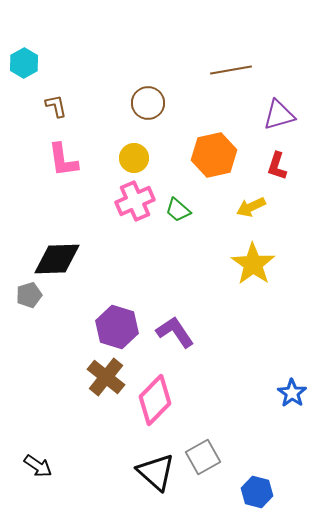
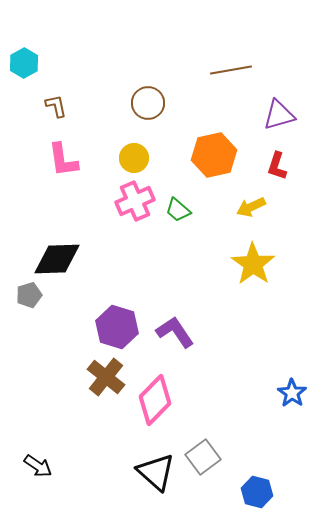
gray square: rotated 8 degrees counterclockwise
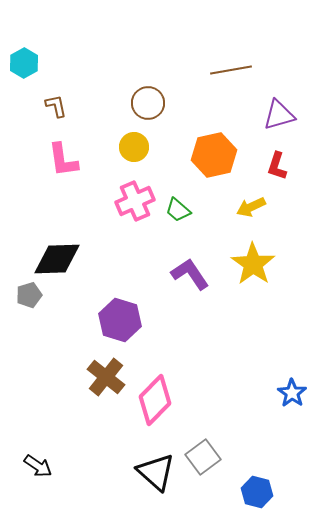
yellow circle: moved 11 px up
purple hexagon: moved 3 px right, 7 px up
purple L-shape: moved 15 px right, 58 px up
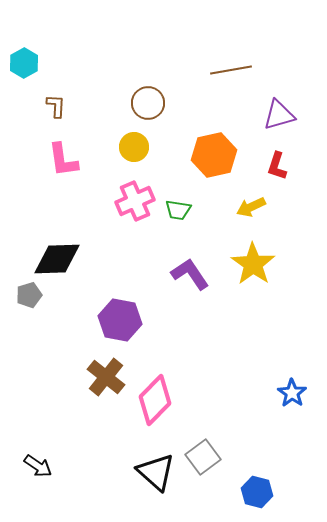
brown L-shape: rotated 15 degrees clockwise
green trapezoid: rotated 32 degrees counterclockwise
purple hexagon: rotated 6 degrees counterclockwise
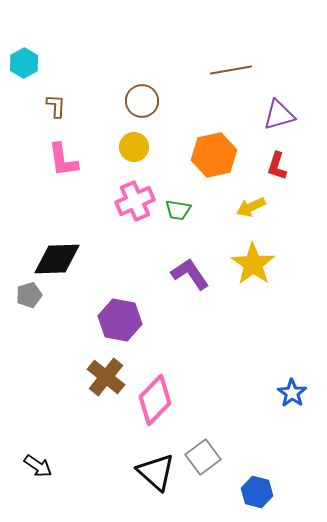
brown circle: moved 6 px left, 2 px up
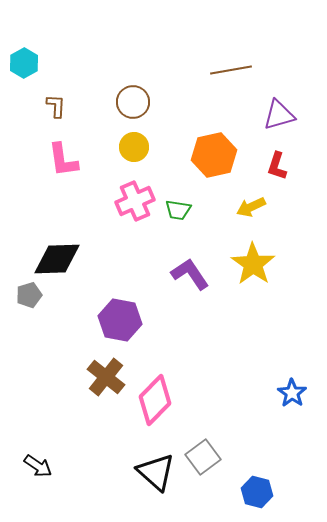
brown circle: moved 9 px left, 1 px down
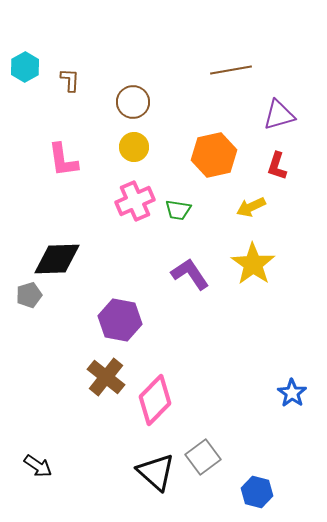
cyan hexagon: moved 1 px right, 4 px down
brown L-shape: moved 14 px right, 26 px up
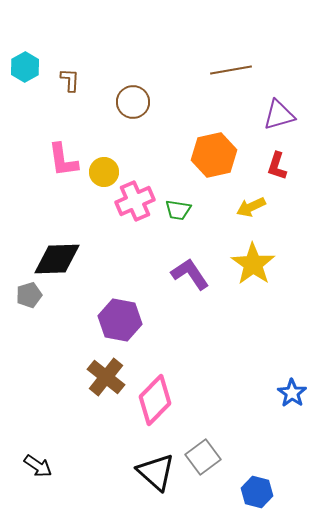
yellow circle: moved 30 px left, 25 px down
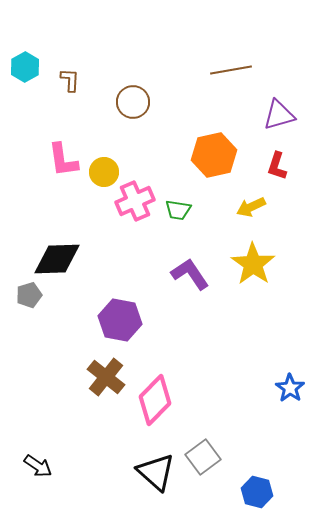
blue star: moved 2 px left, 5 px up
